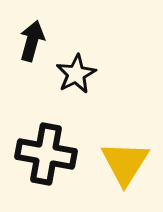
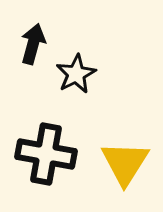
black arrow: moved 1 px right, 3 px down
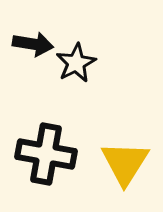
black arrow: rotated 84 degrees clockwise
black star: moved 11 px up
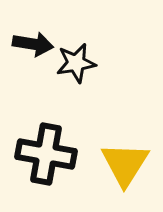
black star: rotated 18 degrees clockwise
yellow triangle: moved 1 px down
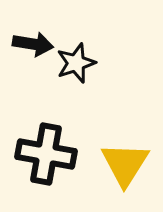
black star: rotated 9 degrees counterclockwise
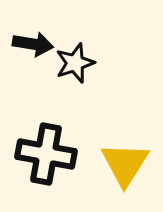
black star: moved 1 px left
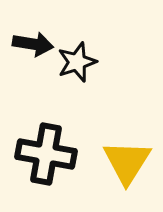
black star: moved 2 px right, 1 px up
yellow triangle: moved 2 px right, 2 px up
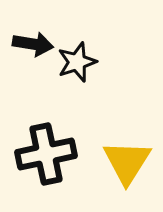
black cross: rotated 22 degrees counterclockwise
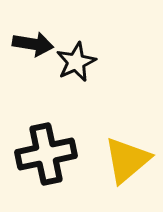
black star: moved 1 px left; rotated 6 degrees counterclockwise
yellow triangle: moved 2 px up; rotated 18 degrees clockwise
